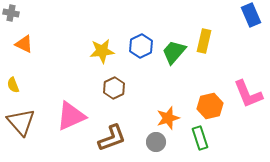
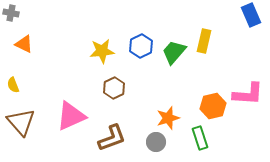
pink L-shape: rotated 64 degrees counterclockwise
orange hexagon: moved 3 px right
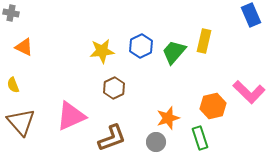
orange triangle: moved 3 px down
pink L-shape: moved 1 px right, 2 px up; rotated 40 degrees clockwise
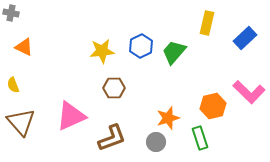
blue rectangle: moved 6 px left, 23 px down; rotated 70 degrees clockwise
yellow rectangle: moved 3 px right, 18 px up
brown hexagon: rotated 25 degrees clockwise
